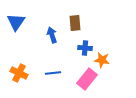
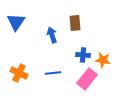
blue cross: moved 2 px left, 7 px down
orange star: moved 1 px right
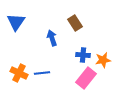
brown rectangle: rotated 28 degrees counterclockwise
blue arrow: moved 3 px down
orange star: rotated 21 degrees counterclockwise
blue line: moved 11 px left
pink rectangle: moved 1 px left, 1 px up
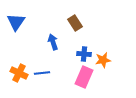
blue arrow: moved 1 px right, 4 px down
blue cross: moved 1 px right, 1 px up
pink rectangle: moved 2 px left, 1 px up; rotated 15 degrees counterclockwise
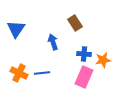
blue triangle: moved 7 px down
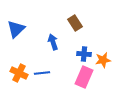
blue triangle: rotated 12 degrees clockwise
